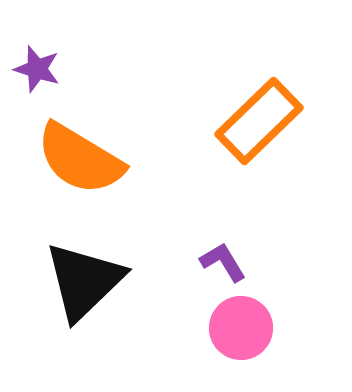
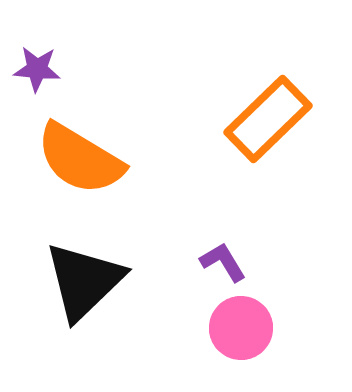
purple star: rotated 12 degrees counterclockwise
orange rectangle: moved 9 px right, 2 px up
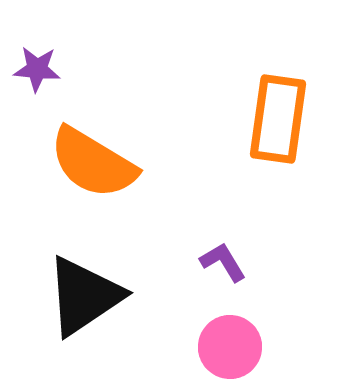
orange rectangle: moved 10 px right; rotated 38 degrees counterclockwise
orange semicircle: moved 13 px right, 4 px down
black triangle: moved 15 px down; rotated 10 degrees clockwise
pink circle: moved 11 px left, 19 px down
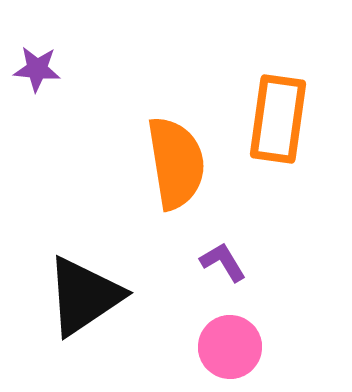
orange semicircle: moved 83 px right; rotated 130 degrees counterclockwise
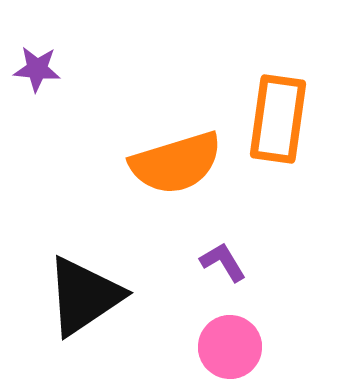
orange semicircle: rotated 82 degrees clockwise
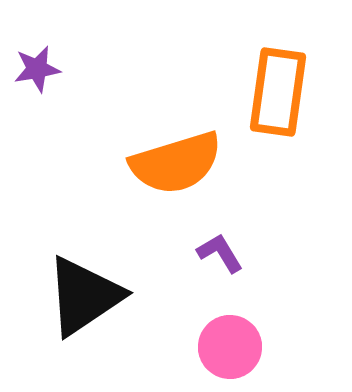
purple star: rotated 15 degrees counterclockwise
orange rectangle: moved 27 px up
purple L-shape: moved 3 px left, 9 px up
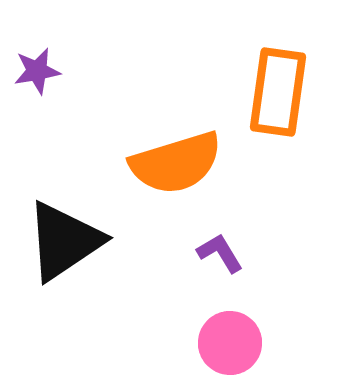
purple star: moved 2 px down
black triangle: moved 20 px left, 55 px up
pink circle: moved 4 px up
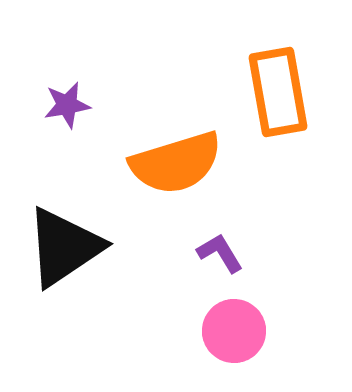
purple star: moved 30 px right, 34 px down
orange rectangle: rotated 18 degrees counterclockwise
black triangle: moved 6 px down
pink circle: moved 4 px right, 12 px up
